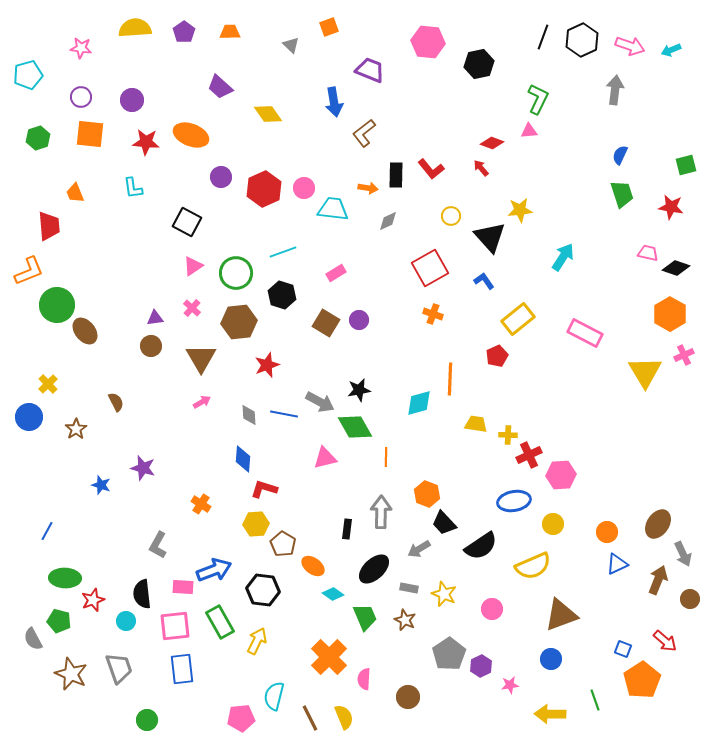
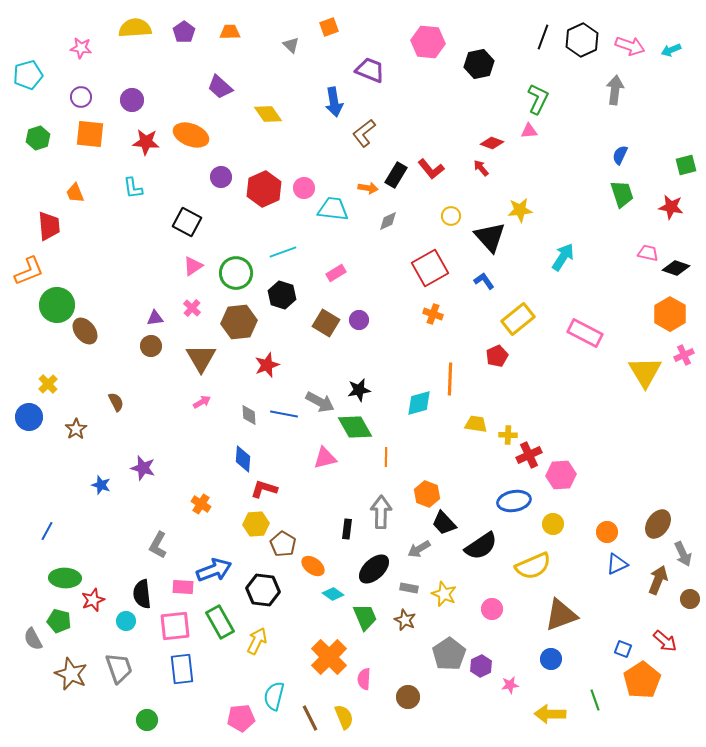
black rectangle at (396, 175): rotated 30 degrees clockwise
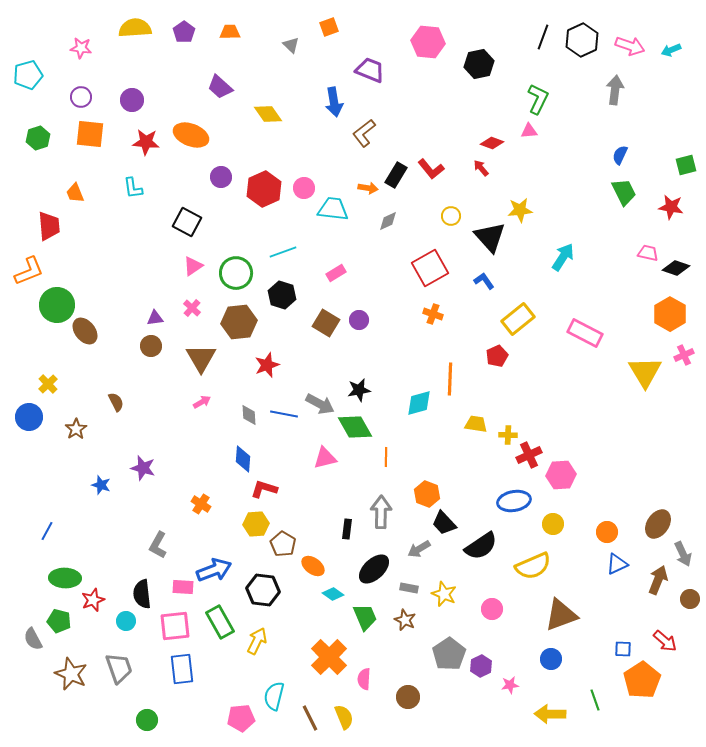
green trapezoid at (622, 194): moved 2 px right, 2 px up; rotated 8 degrees counterclockwise
gray arrow at (320, 402): moved 2 px down
blue square at (623, 649): rotated 18 degrees counterclockwise
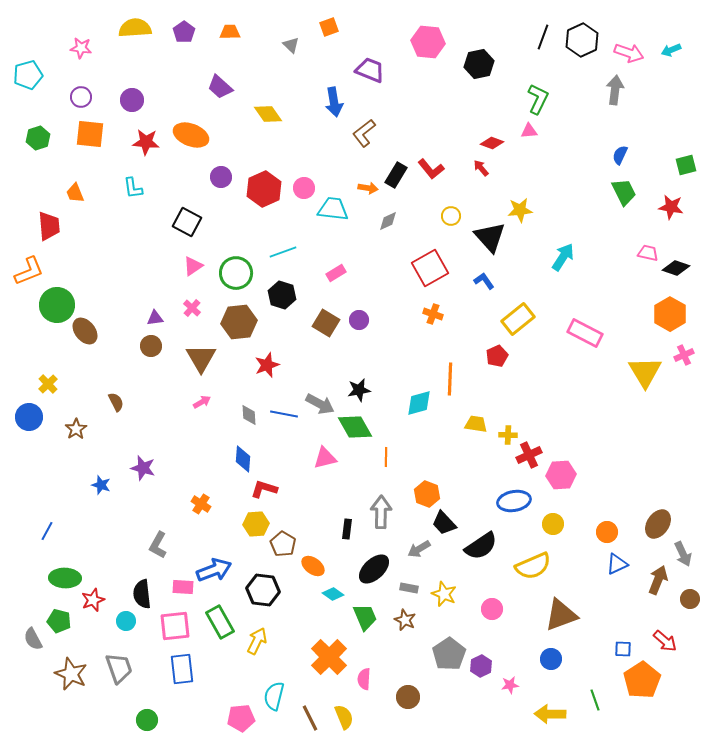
pink arrow at (630, 46): moved 1 px left, 7 px down
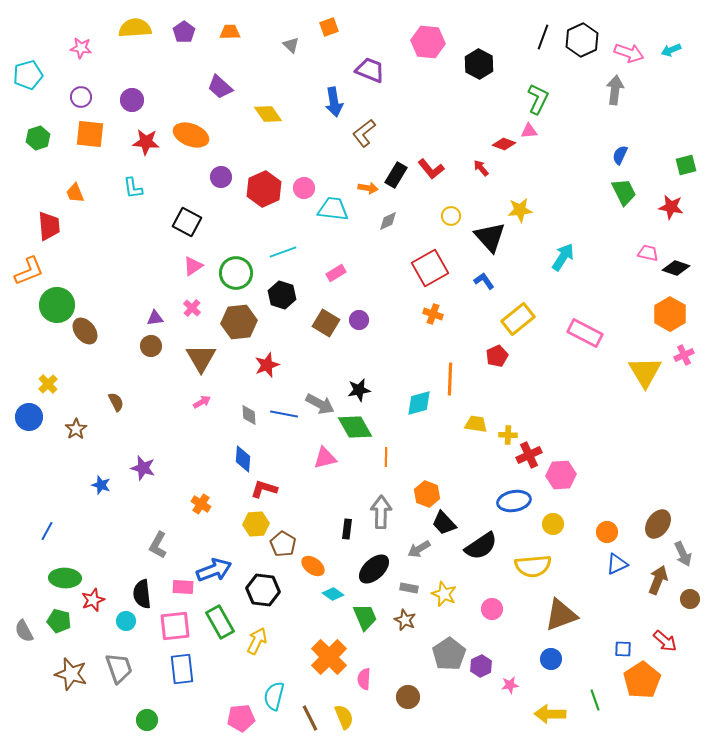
black hexagon at (479, 64): rotated 20 degrees counterclockwise
red diamond at (492, 143): moved 12 px right, 1 px down
yellow semicircle at (533, 566): rotated 18 degrees clockwise
gray semicircle at (33, 639): moved 9 px left, 8 px up
brown star at (71, 674): rotated 8 degrees counterclockwise
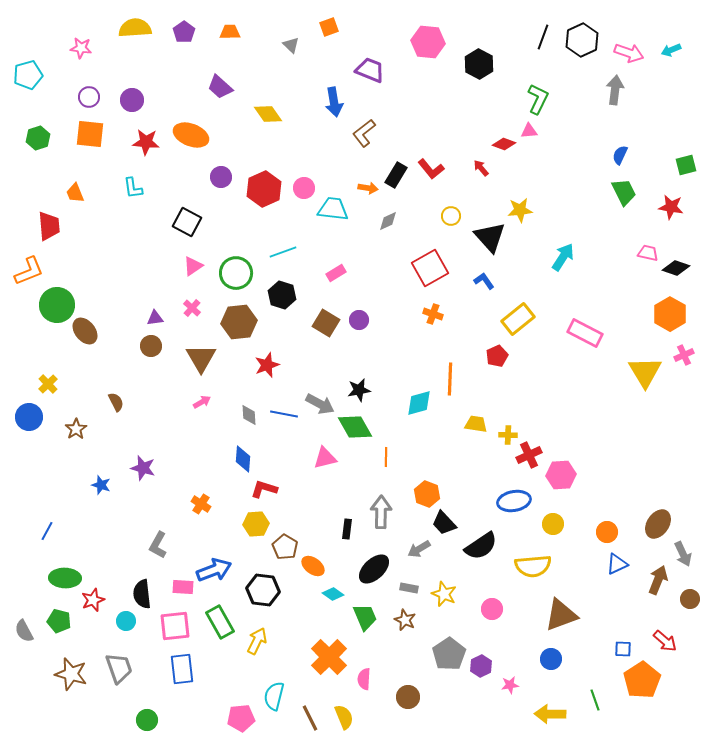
purple circle at (81, 97): moved 8 px right
brown pentagon at (283, 544): moved 2 px right, 3 px down
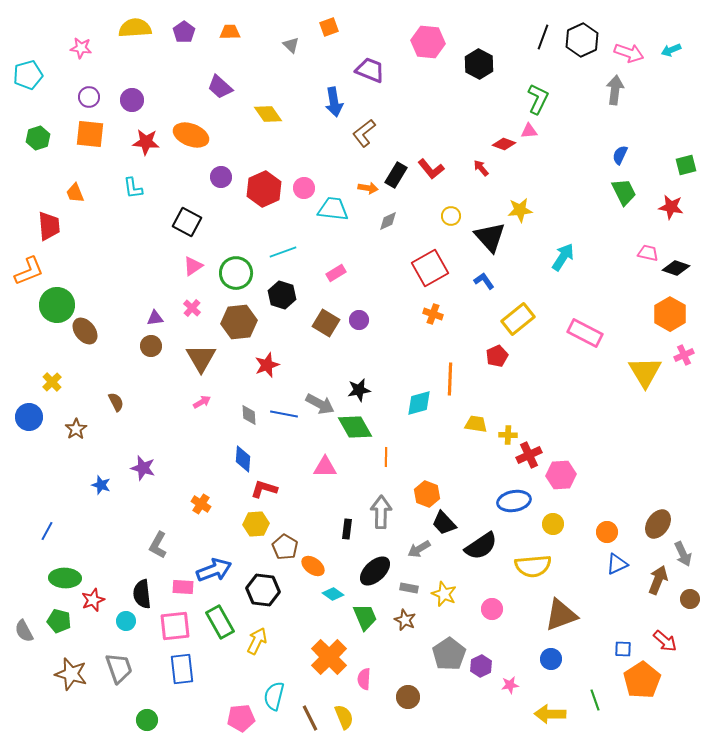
yellow cross at (48, 384): moved 4 px right, 2 px up
pink triangle at (325, 458): moved 9 px down; rotated 15 degrees clockwise
black ellipse at (374, 569): moved 1 px right, 2 px down
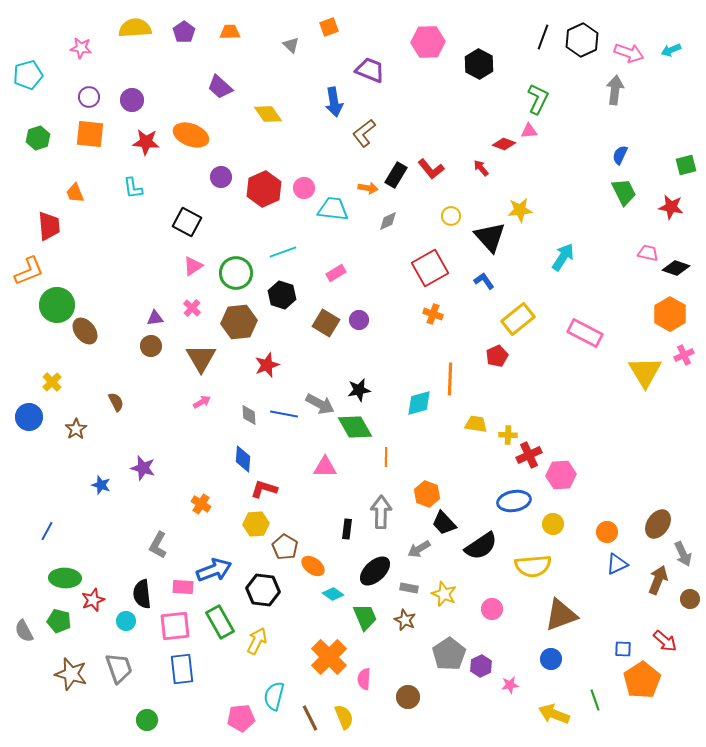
pink hexagon at (428, 42): rotated 8 degrees counterclockwise
yellow arrow at (550, 714): moved 4 px right; rotated 20 degrees clockwise
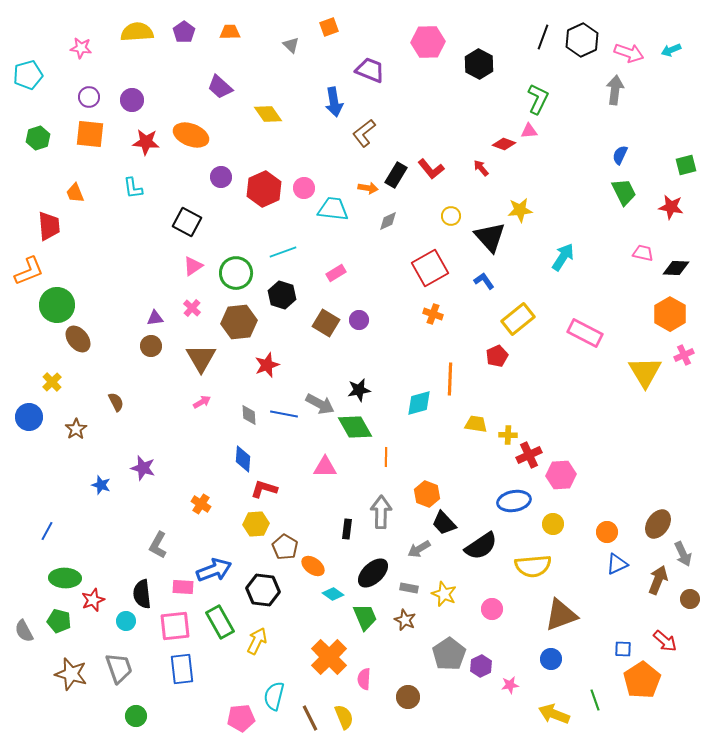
yellow semicircle at (135, 28): moved 2 px right, 4 px down
pink trapezoid at (648, 253): moved 5 px left
black diamond at (676, 268): rotated 16 degrees counterclockwise
brown ellipse at (85, 331): moved 7 px left, 8 px down
black ellipse at (375, 571): moved 2 px left, 2 px down
green circle at (147, 720): moved 11 px left, 4 px up
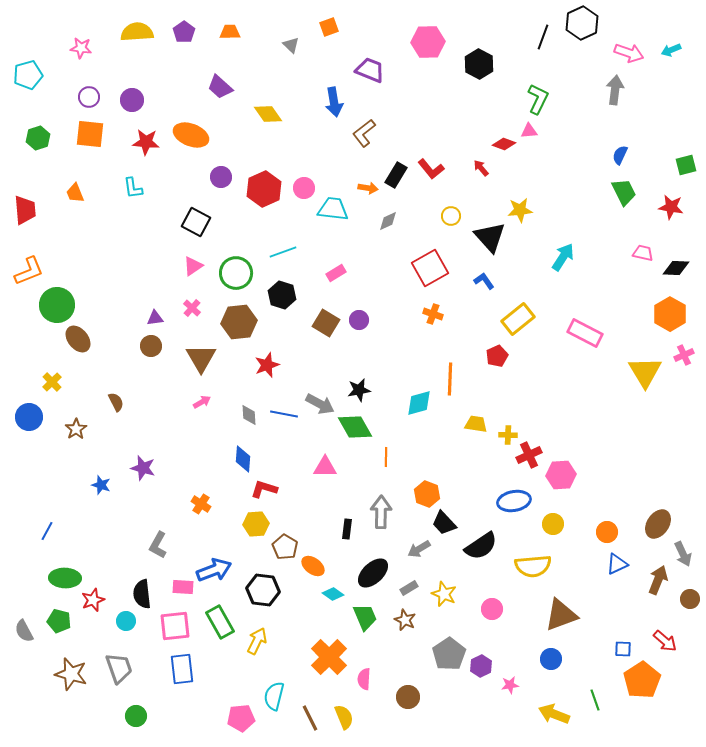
black hexagon at (582, 40): moved 17 px up
black square at (187, 222): moved 9 px right
red trapezoid at (49, 226): moved 24 px left, 16 px up
gray rectangle at (409, 588): rotated 42 degrees counterclockwise
